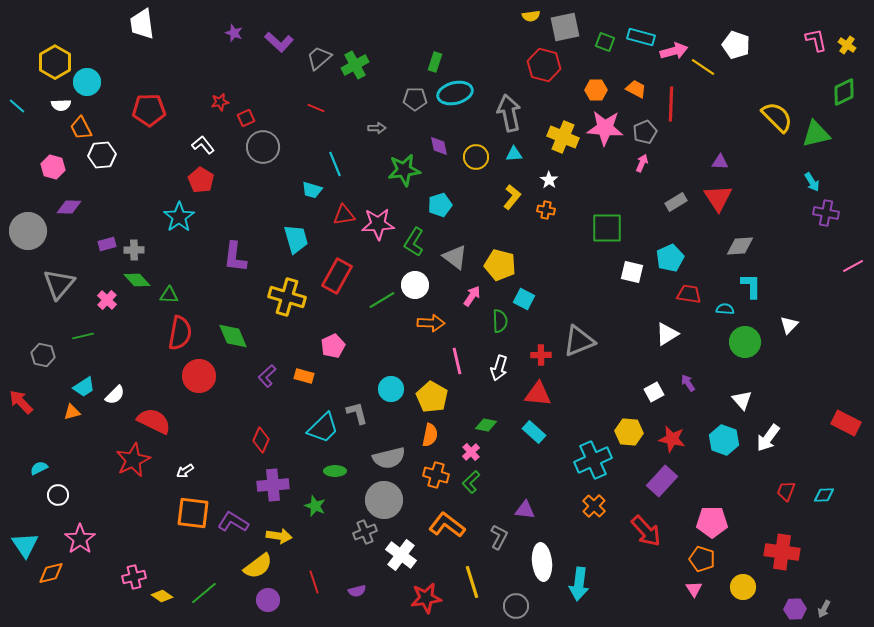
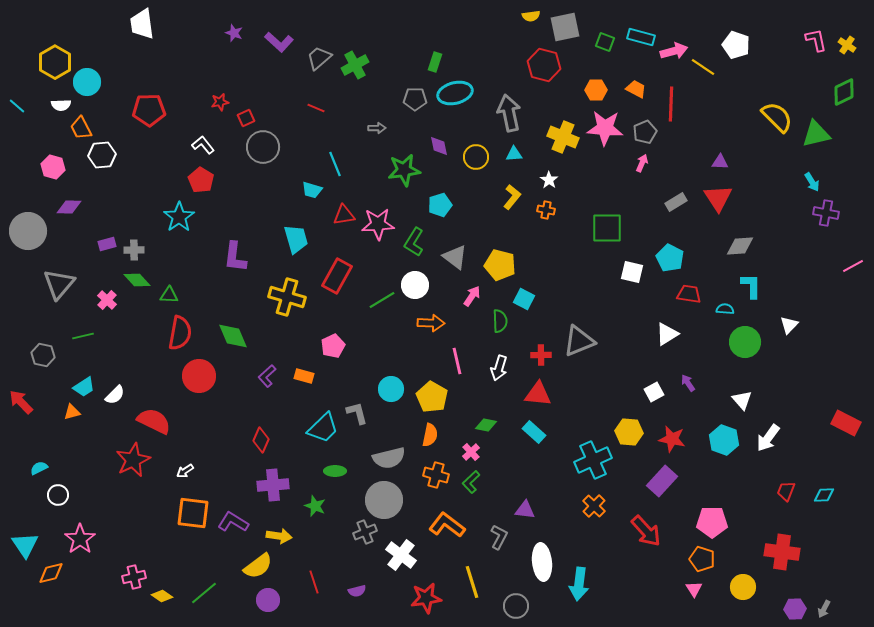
cyan pentagon at (670, 258): rotated 20 degrees counterclockwise
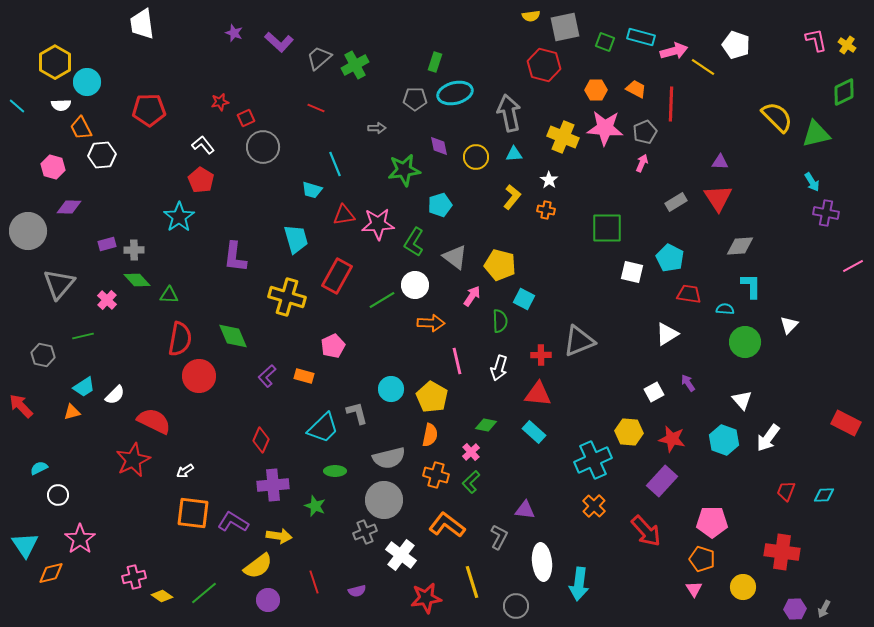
red semicircle at (180, 333): moved 6 px down
red arrow at (21, 402): moved 4 px down
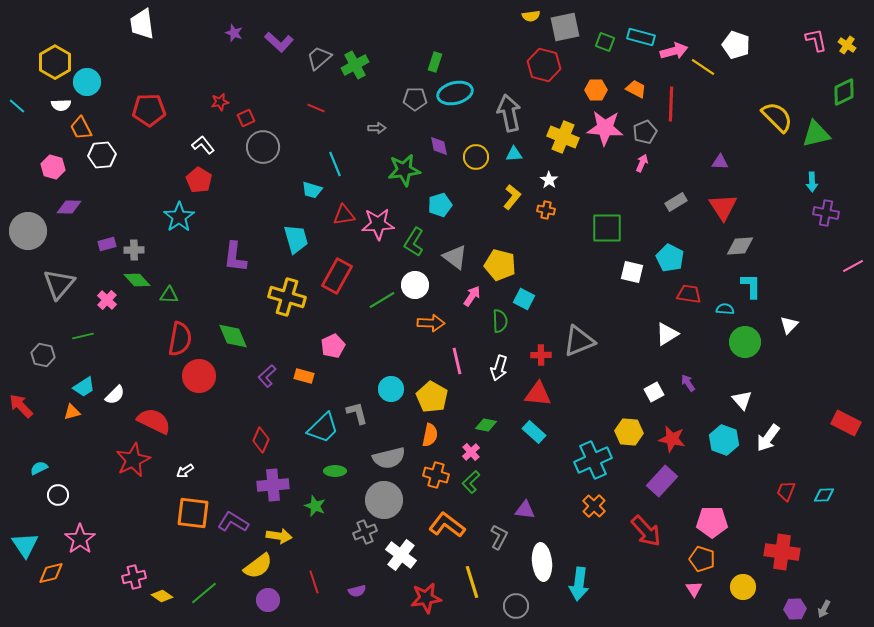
red pentagon at (201, 180): moved 2 px left
cyan arrow at (812, 182): rotated 30 degrees clockwise
red triangle at (718, 198): moved 5 px right, 9 px down
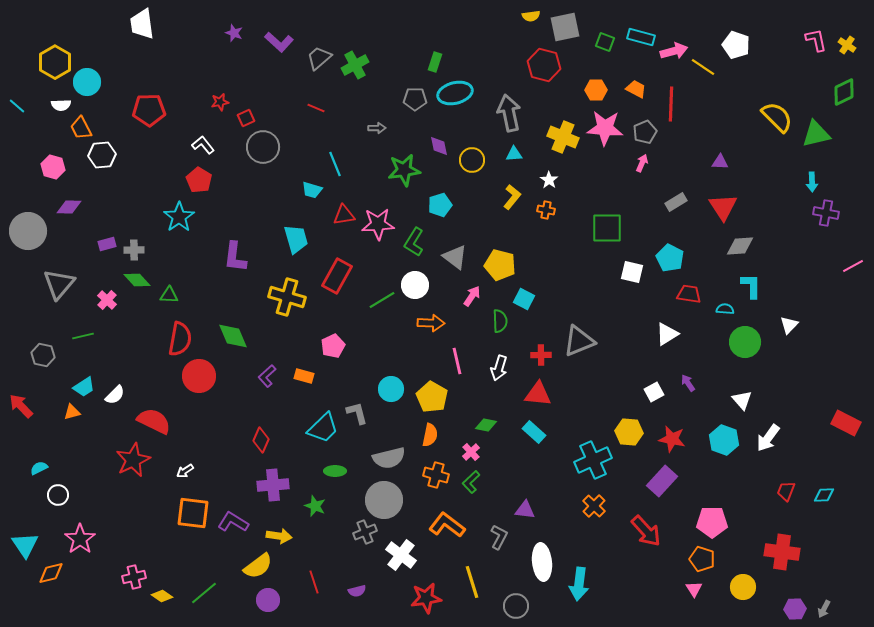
yellow circle at (476, 157): moved 4 px left, 3 px down
